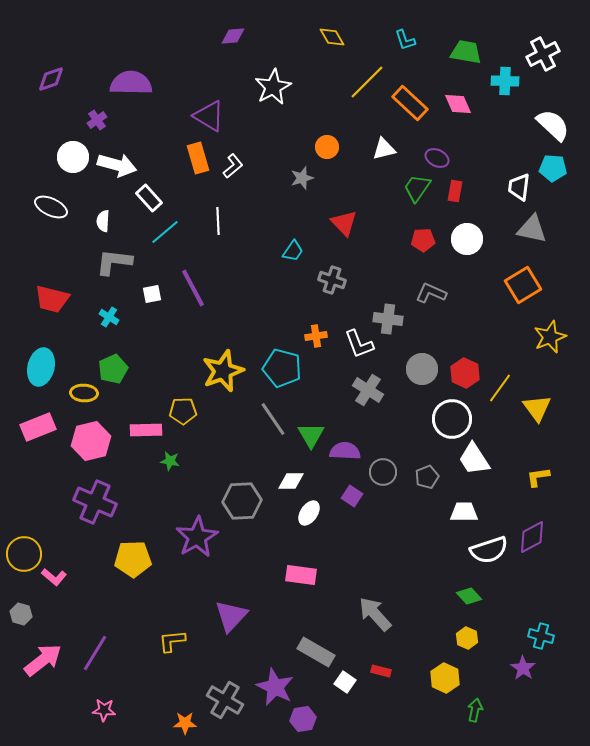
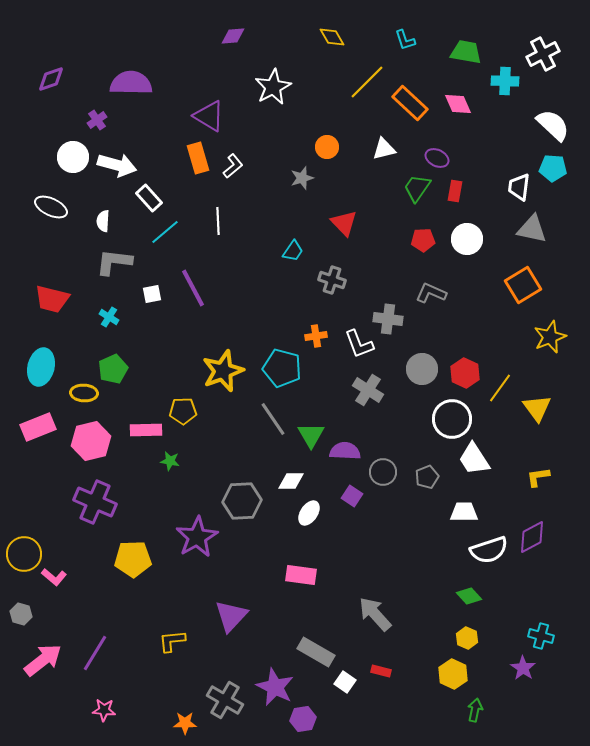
yellow hexagon at (445, 678): moved 8 px right, 4 px up
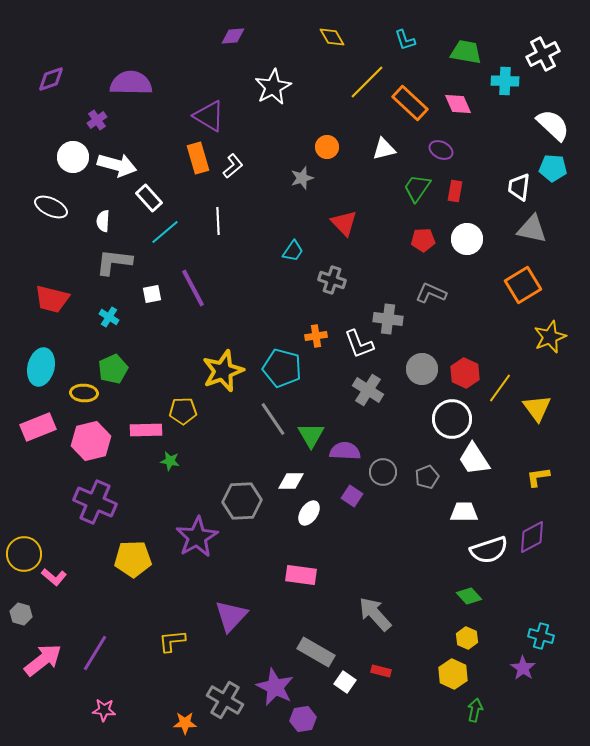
purple ellipse at (437, 158): moved 4 px right, 8 px up
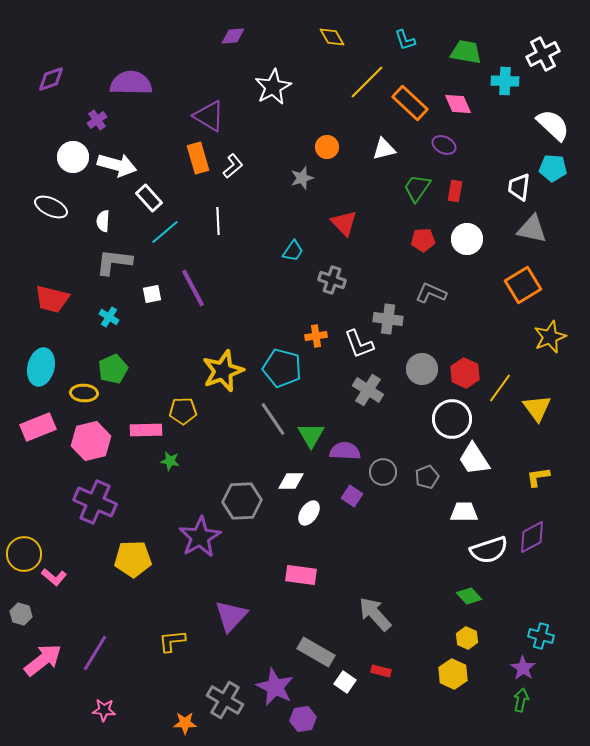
purple ellipse at (441, 150): moved 3 px right, 5 px up
purple star at (197, 537): moved 3 px right
green arrow at (475, 710): moved 46 px right, 10 px up
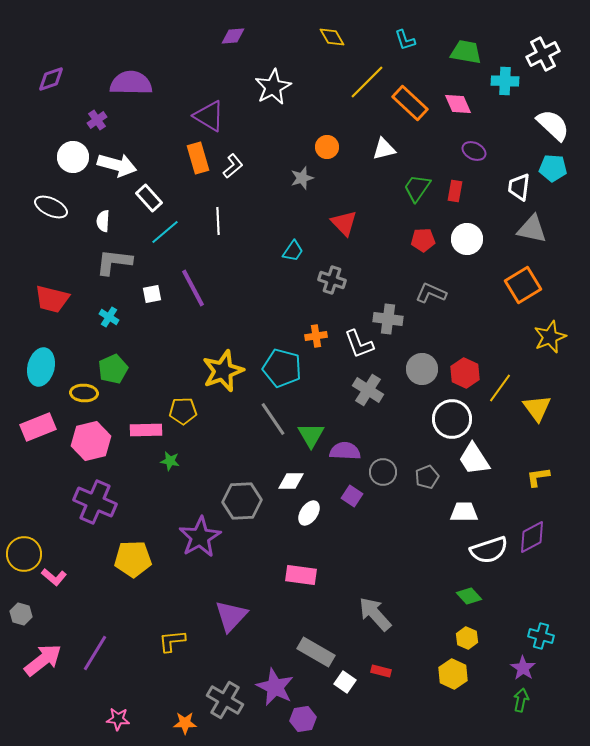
purple ellipse at (444, 145): moved 30 px right, 6 px down
pink star at (104, 710): moved 14 px right, 9 px down
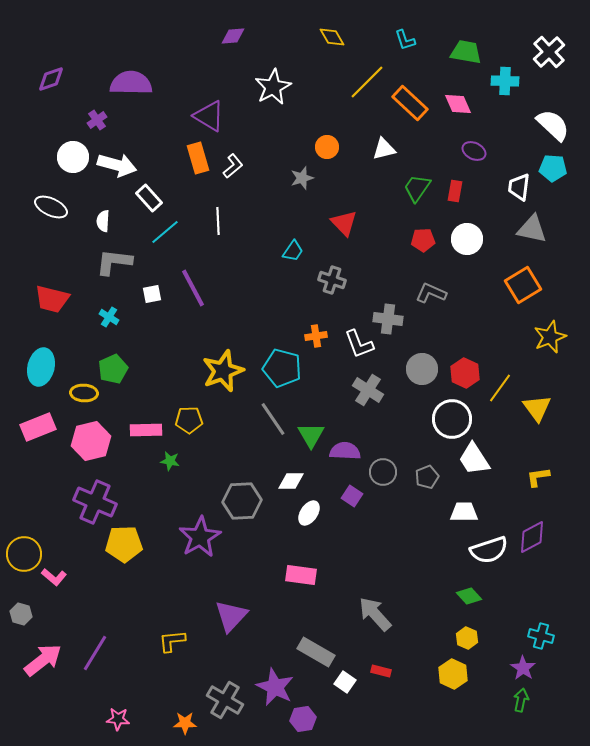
white cross at (543, 54): moved 6 px right, 2 px up; rotated 16 degrees counterclockwise
yellow pentagon at (183, 411): moved 6 px right, 9 px down
yellow pentagon at (133, 559): moved 9 px left, 15 px up
